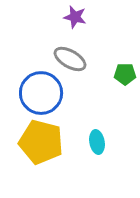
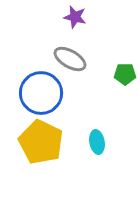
yellow pentagon: rotated 12 degrees clockwise
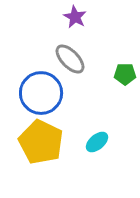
purple star: rotated 15 degrees clockwise
gray ellipse: rotated 16 degrees clockwise
cyan ellipse: rotated 60 degrees clockwise
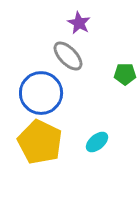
purple star: moved 4 px right, 6 px down
gray ellipse: moved 2 px left, 3 px up
yellow pentagon: moved 1 px left
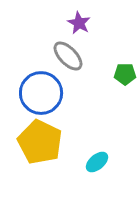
cyan ellipse: moved 20 px down
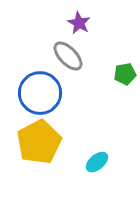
green pentagon: rotated 10 degrees counterclockwise
blue circle: moved 1 px left
yellow pentagon: moved 1 px left; rotated 18 degrees clockwise
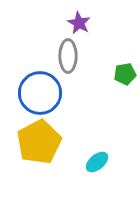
gray ellipse: rotated 44 degrees clockwise
